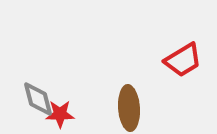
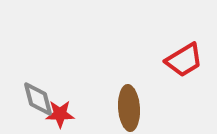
red trapezoid: moved 1 px right
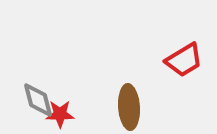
gray diamond: moved 1 px down
brown ellipse: moved 1 px up
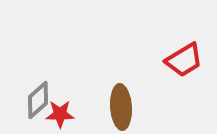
gray diamond: rotated 63 degrees clockwise
brown ellipse: moved 8 px left
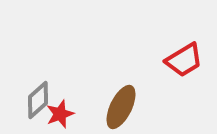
brown ellipse: rotated 30 degrees clockwise
red star: rotated 20 degrees counterclockwise
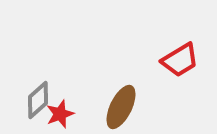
red trapezoid: moved 4 px left
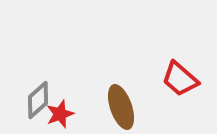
red trapezoid: moved 19 px down; rotated 72 degrees clockwise
brown ellipse: rotated 45 degrees counterclockwise
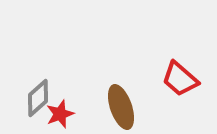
gray diamond: moved 2 px up
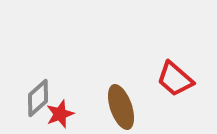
red trapezoid: moved 5 px left
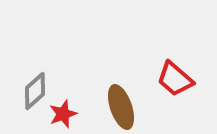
gray diamond: moved 3 px left, 7 px up
red star: moved 3 px right
